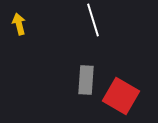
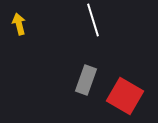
gray rectangle: rotated 16 degrees clockwise
red square: moved 4 px right
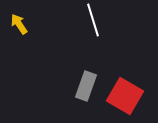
yellow arrow: rotated 20 degrees counterclockwise
gray rectangle: moved 6 px down
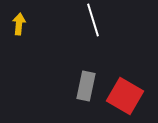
yellow arrow: rotated 40 degrees clockwise
gray rectangle: rotated 8 degrees counterclockwise
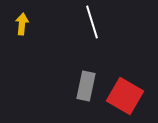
white line: moved 1 px left, 2 px down
yellow arrow: moved 3 px right
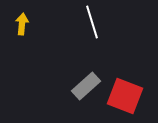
gray rectangle: rotated 36 degrees clockwise
red square: rotated 9 degrees counterclockwise
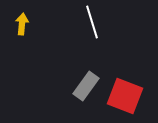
gray rectangle: rotated 12 degrees counterclockwise
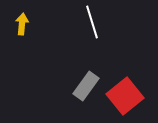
red square: rotated 30 degrees clockwise
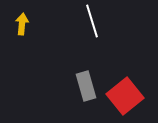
white line: moved 1 px up
gray rectangle: rotated 52 degrees counterclockwise
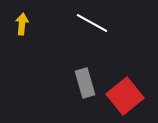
white line: moved 2 px down; rotated 44 degrees counterclockwise
gray rectangle: moved 1 px left, 3 px up
